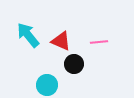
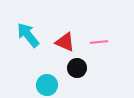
red triangle: moved 4 px right, 1 px down
black circle: moved 3 px right, 4 px down
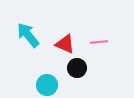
red triangle: moved 2 px down
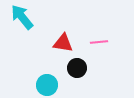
cyan arrow: moved 6 px left, 18 px up
red triangle: moved 2 px left, 1 px up; rotated 15 degrees counterclockwise
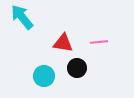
cyan circle: moved 3 px left, 9 px up
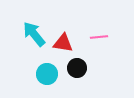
cyan arrow: moved 12 px right, 17 px down
pink line: moved 5 px up
cyan circle: moved 3 px right, 2 px up
